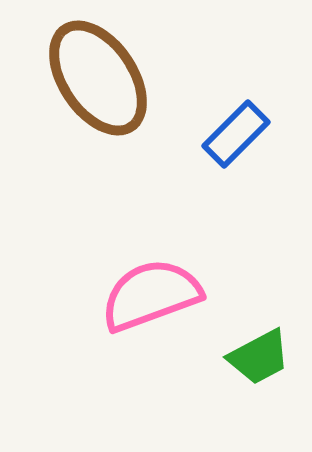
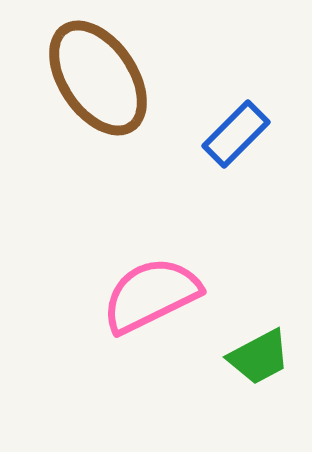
pink semicircle: rotated 6 degrees counterclockwise
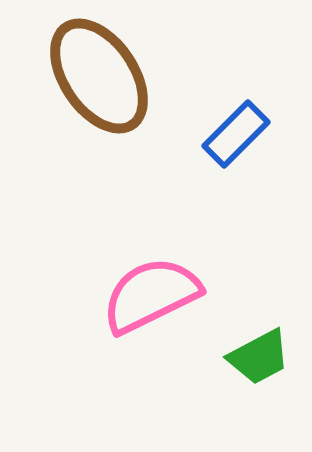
brown ellipse: moved 1 px right, 2 px up
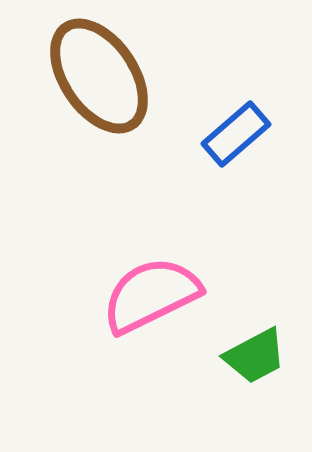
blue rectangle: rotated 4 degrees clockwise
green trapezoid: moved 4 px left, 1 px up
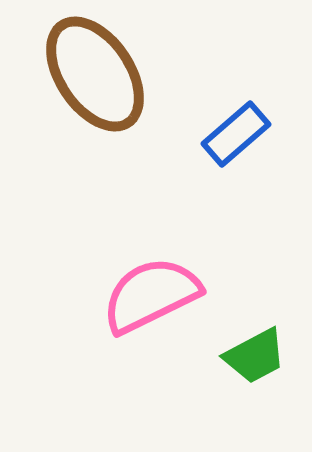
brown ellipse: moved 4 px left, 2 px up
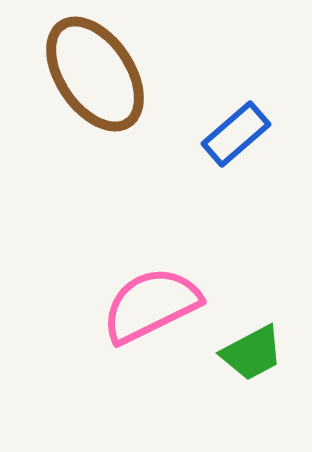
pink semicircle: moved 10 px down
green trapezoid: moved 3 px left, 3 px up
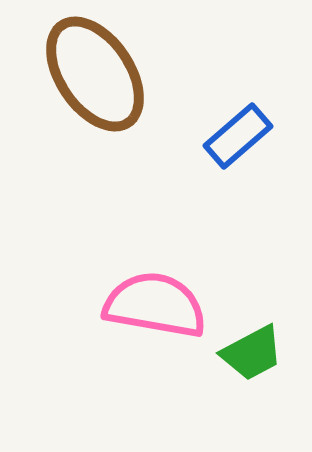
blue rectangle: moved 2 px right, 2 px down
pink semicircle: moved 4 px right; rotated 36 degrees clockwise
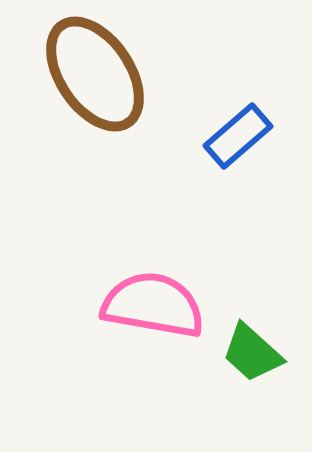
pink semicircle: moved 2 px left
green trapezoid: rotated 70 degrees clockwise
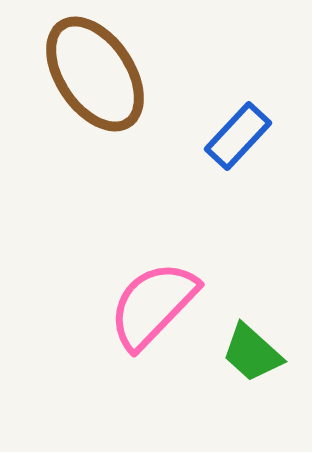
blue rectangle: rotated 6 degrees counterclockwise
pink semicircle: rotated 56 degrees counterclockwise
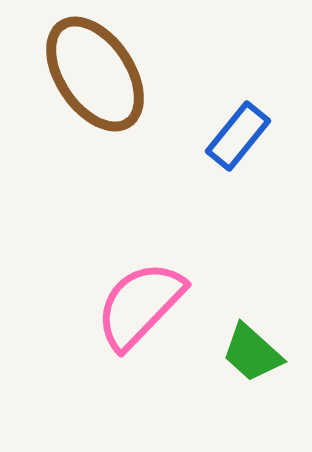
blue rectangle: rotated 4 degrees counterclockwise
pink semicircle: moved 13 px left
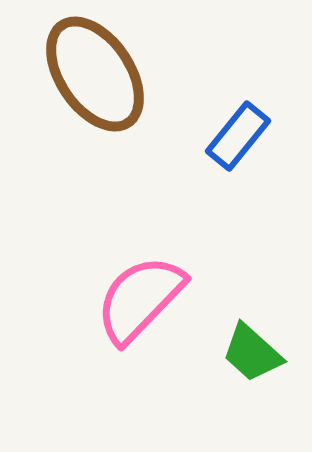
pink semicircle: moved 6 px up
